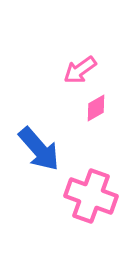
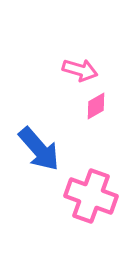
pink arrow: rotated 128 degrees counterclockwise
pink diamond: moved 2 px up
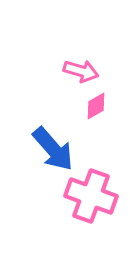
pink arrow: moved 1 px right, 1 px down
blue arrow: moved 14 px right
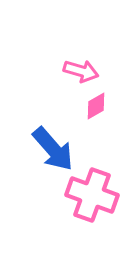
pink cross: moved 1 px right, 1 px up
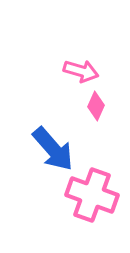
pink diamond: rotated 36 degrees counterclockwise
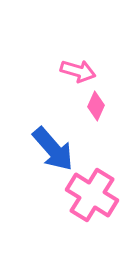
pink arrow: moved 3 px left
pink cross: rotated 12 degrees clockwise
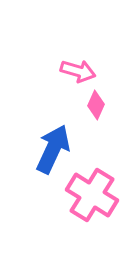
pink diamond: moved 1 px up
blue arrow: rotated 114 degrees counterclockwise
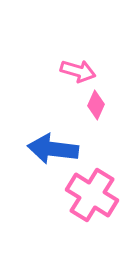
blue arrow: rotated 108 degrees counterclockwise
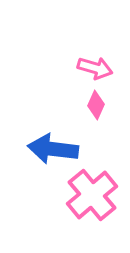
pink arrow: moved 17 px right, 3 px up
pink cross: rotated 18 degrees clockwise
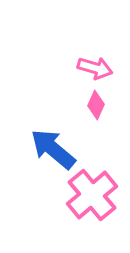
blue arrow: rotated 33 degrees clockwise
